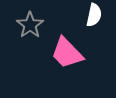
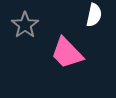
gray star: moved 5 px left
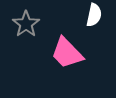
gray star: moved 1 px right, 1 px up
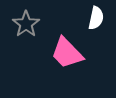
white semicircle: moved 2 px right, 3 px down
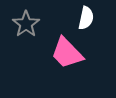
white semicircle: moved 10 px left
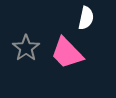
gray star: moved 24 px down
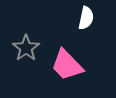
pink trapezoid: moved 12 px down
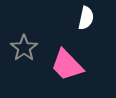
gray star: moved 2 px left
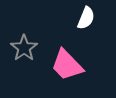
white semicircle: rotated 10 degrees clockwise
